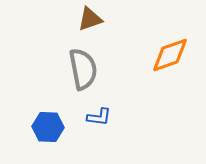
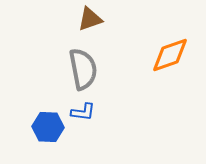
blue L-shape: moved 16 px left, 5 px up
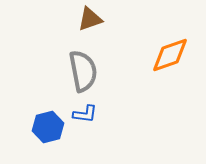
gray semicircle: moved 2 px down
blue L-shape: moved 2 px right, 2 px down
blue hexagon: rotated 16 degrees counterclockwise
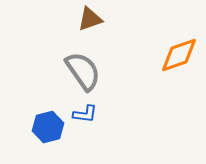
orange diamond: moved 9 px right
gray semicircle: rotated 24 degrees counterclockwise
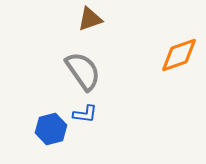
blue hexagon: moved 3 px right, 2 px down
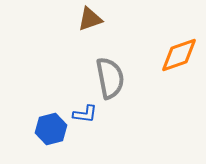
gray semicircle: moved 27 px right, 7 px down; rotated 24 degrees clockwise
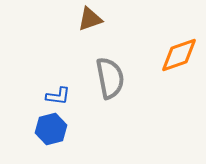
blue L-shape: moved 27 px left, 18 px up
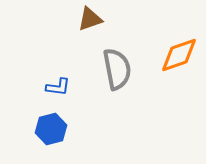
gray semicircle: moved 7 px right, 9 px up
blue L-shape: moved 9 px up
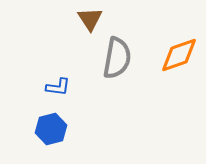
brown triangle: rotated 44 degrees counterclockwise
gray semicircle: moved 11 px up; rotated 21 degrees clockwise
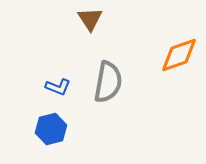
gray semicircle: moved 9 px left, 24 px down
blue L-shape: rotated 15 degrees clockwise
